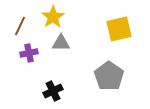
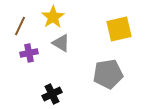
gray triangle: rotated 30 degrees clockwise
gray pentagon: moved 1 px left, 2 px up; rotated 28 degrees clockwise
black cross: moved 1 px left, 3 px down
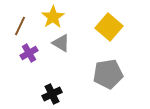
yellow square: moved 10 px left, 2 px up; rotated 36 degrees counterclockwise
purple cross: rotated 18 degrees counterclockwise
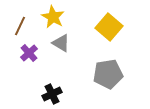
yellow star: rotated 10 degrees counterclockwise
purple cross: rotated 12 degrees counterclockwise
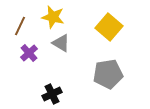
yellow star: rotated 15 degrees counterclockwise
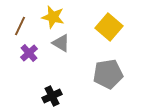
black cross: moved 2 px down
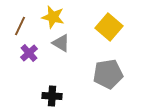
black cross: rotated 30 degrees clockwise
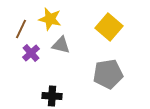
yellow star: moved 3 px left, 2 px down
brown line: moved 1 px right, 3 px down
gray triangle: moved 2 px down; rotated 18 degrees counterclockwise
purple cross: moved 2 px right
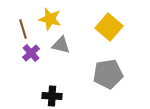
brown line: moved 2 px right; rotated 42 degrees counterclockwise
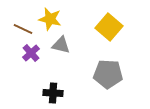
brown line: rotated 48 degrees counterclockwise
gray pentagon: rotated 12 degrees clockwise
black cross: moved 1 px right, 3 px up
